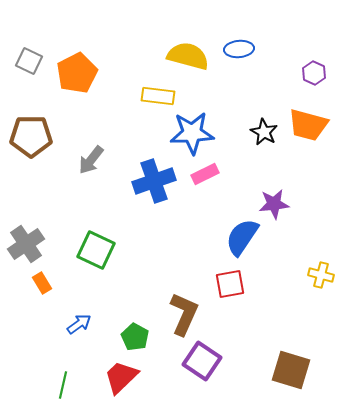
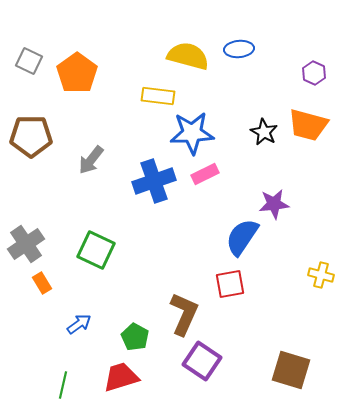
orange pentagon: rotated 9 degrees counterclockwise
red trapezoid: rotated 27 degrees clockwise
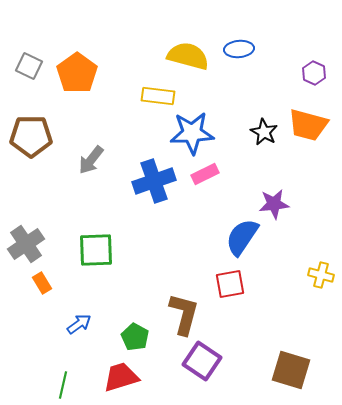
gray square: moved 5 px down
green square: rotated 27 degrees counterclockwise
brown L-shape: rotated 9 degrees counterclockwise
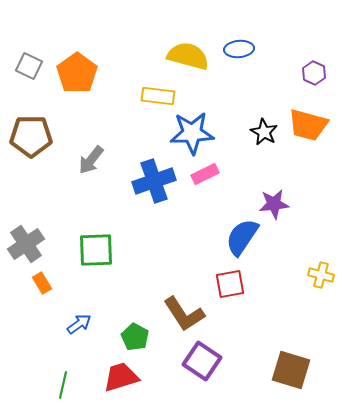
brown L-shape: rotated 132 degrees clockwise
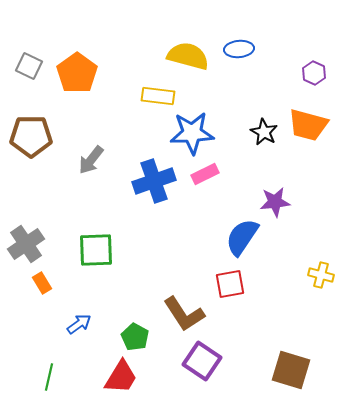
purple star: moved 1 px right, 2 px up
red trapezoid: rotated 138 degrees clockwise
green line: moved 14 px left, 8 px up
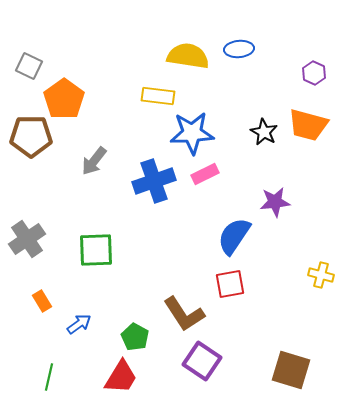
yellow semicircle: rotated 6 degrees counterclockwise
orange pentagon: moved 13 px left, 26 px down
gray arrow: moved 3 px right, 1 px down
blue semicircle: moved 8 px left, 1 px up
gray cross: moved 1 px right, 5 px up
orange rectangle: moved 18 px down
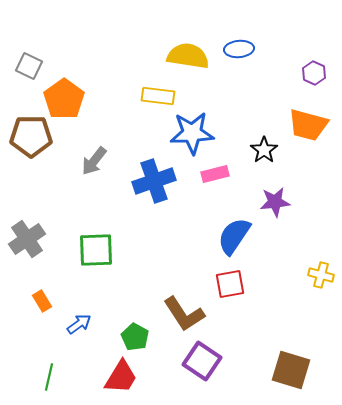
black star: moved 18 px down; rotated 8 degrees clockwise
pink rectangle: moved 10 px right; rotated 12 degrees clockwise
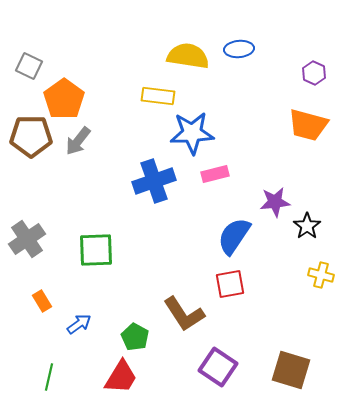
black star: moved 43 px right, 76 px down
gray arrow: moved 16 px left, 20 px up
purple square: moved 16 px right, 6 px down
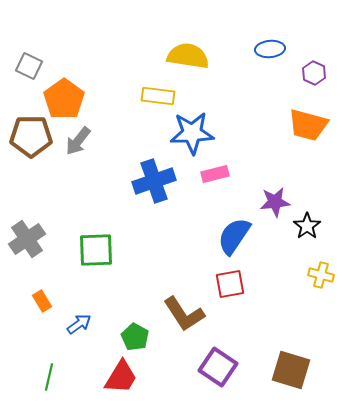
blue ellipse: moved 31 px right
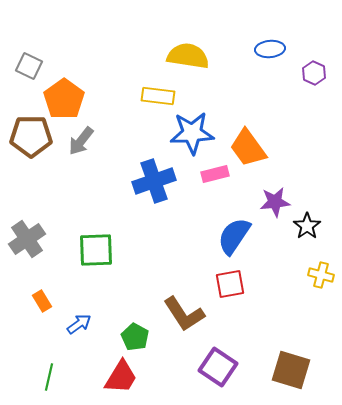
orange trapezoid: moved 60 px left, 23 px down; rotated 39 degrees clockwise
gray arrow: moved 3 px right
